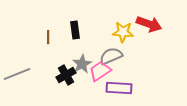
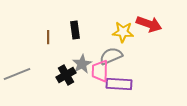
pink trapezoid: rotated 55 degrees counterclockwise
purple rectangle: moved 4 px up
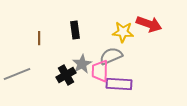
brown line: moved 9 px left, 1 px down
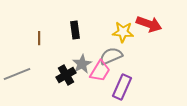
pink trapezoid: rotated 150 degrees counterclockwise
purple rectangle: moved 3 px right, 3 px down; rotated 70 degrees counterclockwise
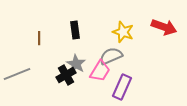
red arrow: moved 15 px right, 3 px down
yellow star: rotated 15 degrees clockwise
gray star: moved 6 px left; rotated 12 degrees counterclockwise
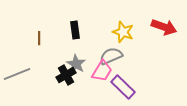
pink trapezoid: moved 2 px right
purple rectangle: moved 1 px right; rotated 70 degrees counterclockwise
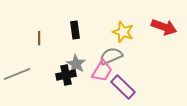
black cross: rotated 18 degrees clockwise
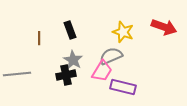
black rectangle: moved 5 px left; rotated 12 degrees counterclockwise
gray star: moved 3 px left, 4 px up
gray line: rotated 16 degrees clockwise
purple rectangle: rotated 30 degrees counterclockwise
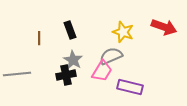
purple rectangle: moved 7 px right
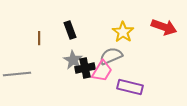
yellow star: rotated 15 degrees clockwise
black cross: moved 19 px right, 7 px up
